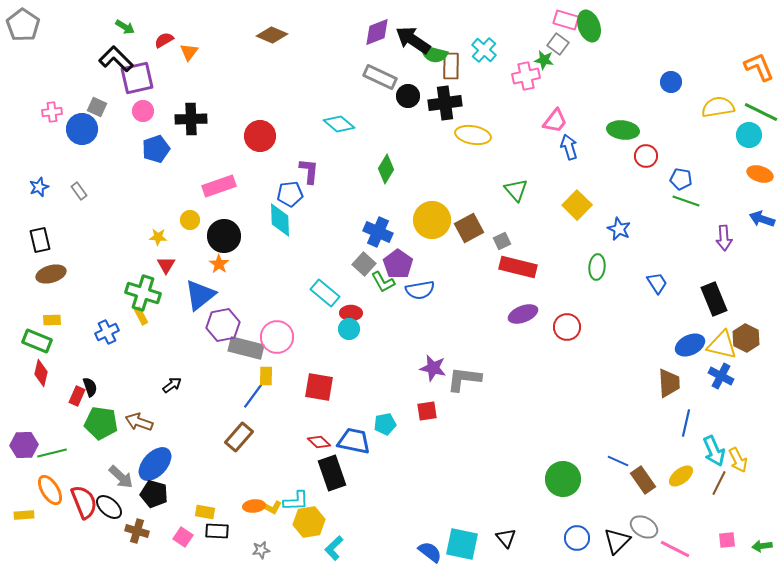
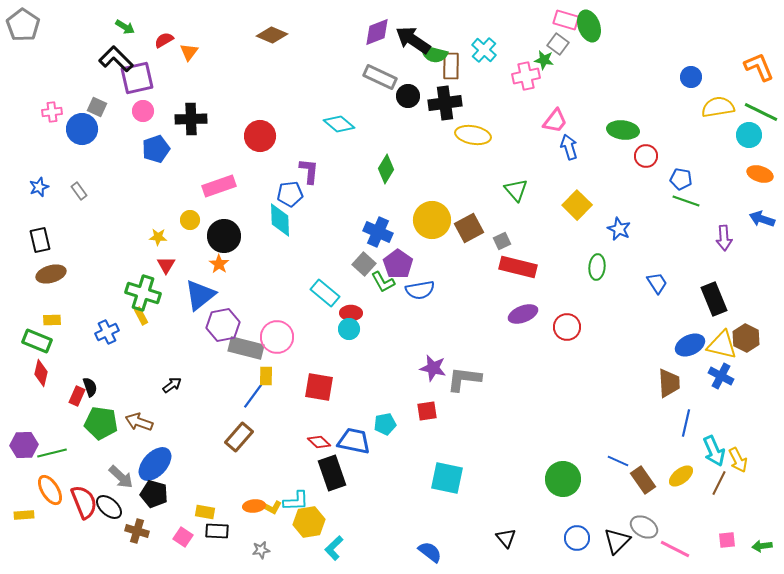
blue circle at (671, 82): moved 20 px right, 5 px up
cyan square at (462, 544): moved 15 px left, 66 px up
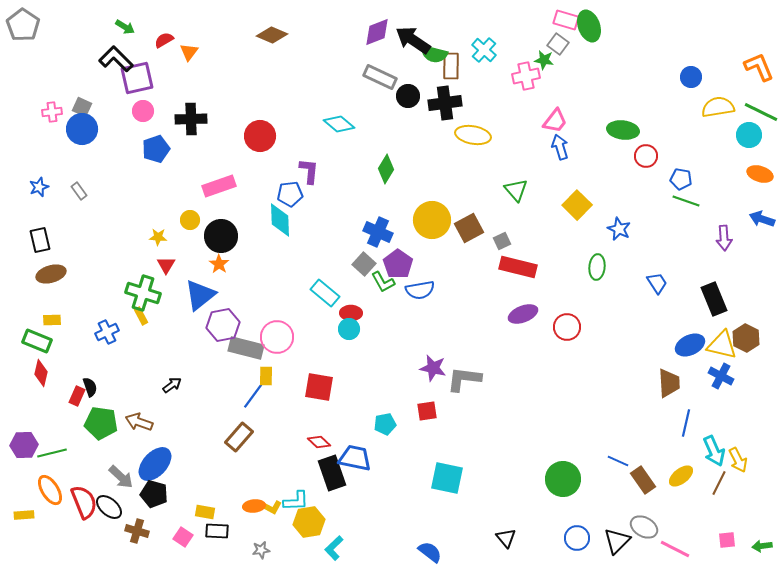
gray square at (97, 107): moved 15 px left
blue arrow at (569, 147): moved 9 px left
black circle at (224, 236): moved 3 px left
blue trapezoid at (354, 441): moved 1 px right, 17 px down
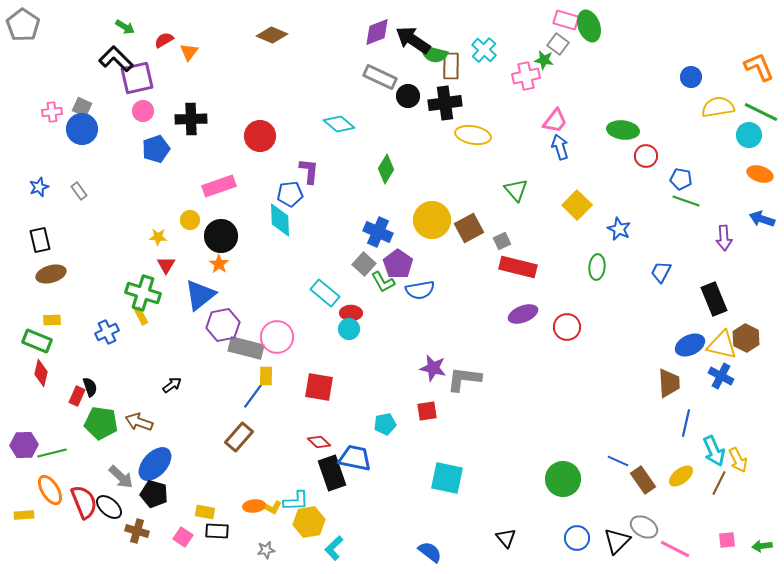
blue trapezoid at (657, 283): moved 4 px right, 11 px up; rotated 120 degrees counterclockwise
gray star at (261, 550): moved 5 px right
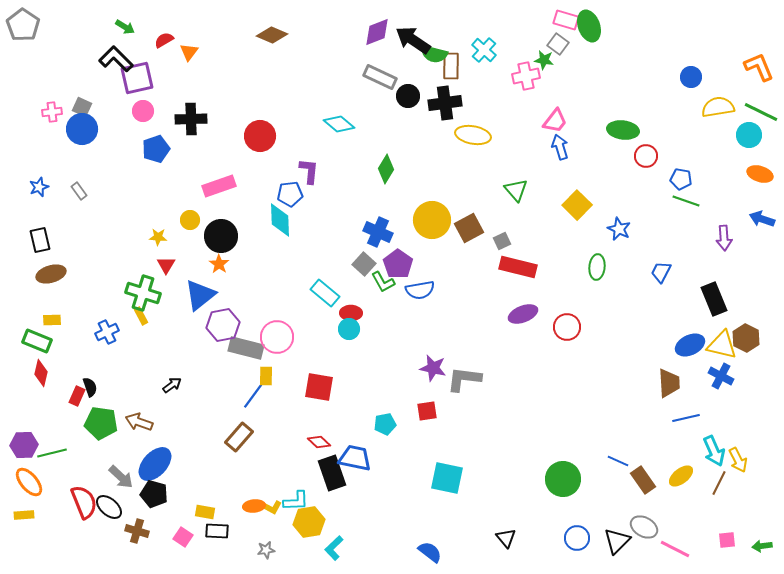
blue line at (686, 423): moved 5 px up; rotated 64 degrees clockwise
orange ellipse at (50, 490): moved 21 px left, 8 px up; rotated 8 degrees counterclockwise
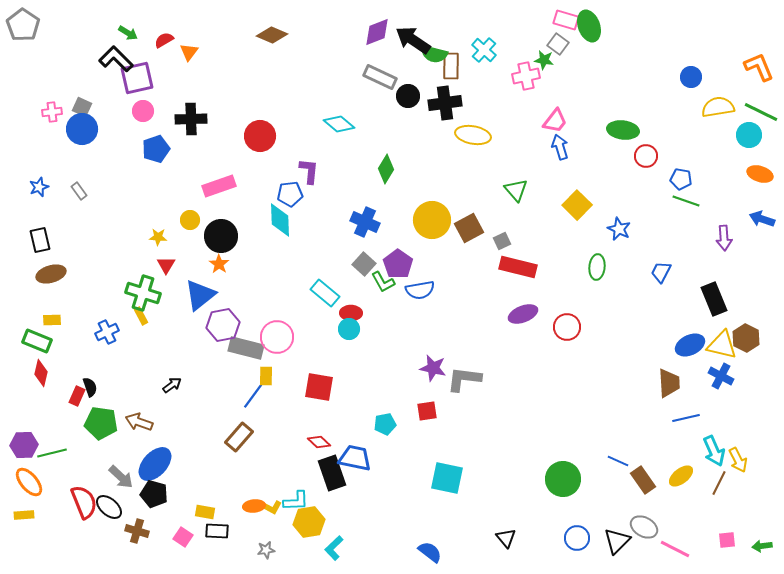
green arrow at (125, 27): moved 3 px right, 6 px down
blue cross at (378, 232): moved 13 px left, 10 px up
